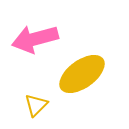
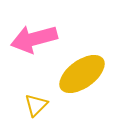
pink arrow: moved 1 px left
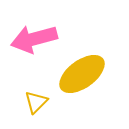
yellow triangle: moved 3 px up
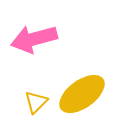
yellow ellipse: moved 20 px down
